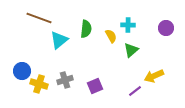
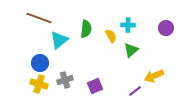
blue circle: moved 18 px right, 8 px up
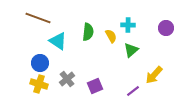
brown line: moved 1 px left
green semicircle: moved 2 px right, 3 px down
cyan triangle: moved 1 px left, 1 px down; rotated 48 degrees counterclockwise
yellow arrow: moved 1 px up; rotated 24 degrees counterclockwise
gray cross: moved 2 px right, 1 px up; rotated 21 degrees counterclockwise
purple line: moved 2 px left
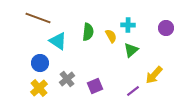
yellow cross: moved 4 px down; rotated 30 degrees clockwise
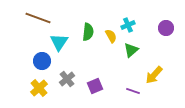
cyan cross: rotated 24 degrees counterclockwise
cyan triangle: moved 1 px right, 1 px down; rotated 30 degrees clockwise
blue circle: moved 2 px right, 2 px up
purple line: rotated 56 degrees clockwise
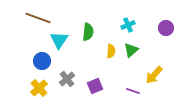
yellow semicircle: moved 15 px down; rotated 32 degrees clockwise
cyan triangle: moved 2 px up
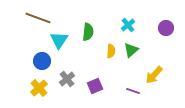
cyan cross: rotated 16 degrees counterclockwise
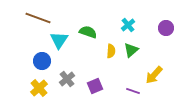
green semicircle: rotated 78 degrees counterclockwise
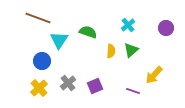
gray cross: moved 1 px right, 4 px down
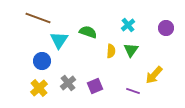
green triangle: rotated 14 degrees counterclockwise
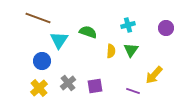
cyan cross: rotated 24 degrees clockwise
purple square: rotated 14 degrees clockwise
